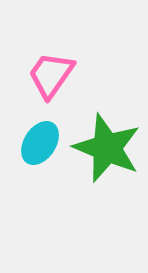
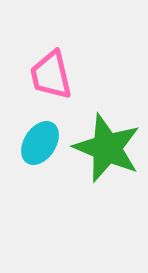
pink trapezoid: rotated 48 degrees counterclockwise
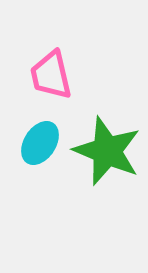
green star: moved 3 px down
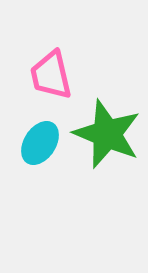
green star: moved 17 px up
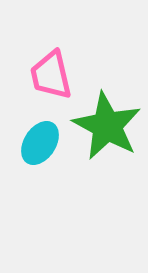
green star: moved 8 px up; rotated 6 degrees clockwise
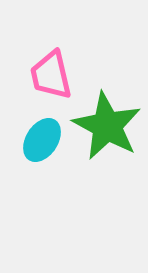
cyan ellipse: moved 2 px right, 3 px up
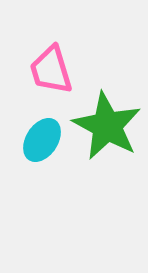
pink trapezoid: moved 5 px up; rotated 4 degrees counterclockwise
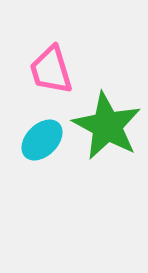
cyan ellipse: rotated 12 degrees clockwise
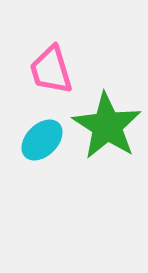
green star: rotated 4 degrees clockwise
